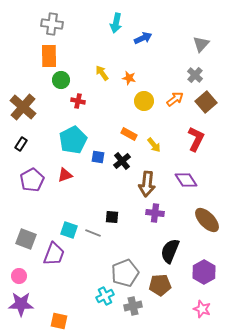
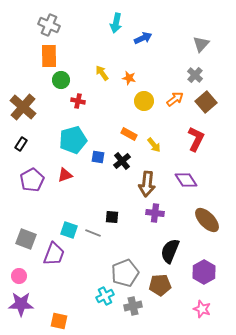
gray cross at (52, 24): moved 3 px left, 1 px down; rotated 15 degrees clockwise
cyan pentagon at (73, 140): rotated 12 degrees clockwise
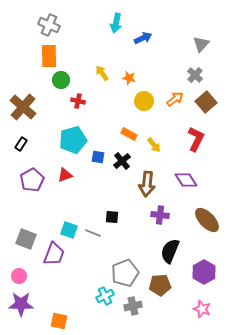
purple cross at (155, 213): moved 5 px right, 2 px down
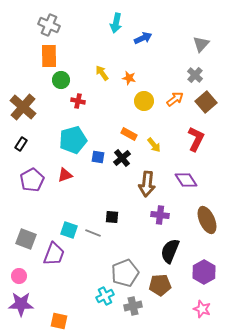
black cross at (122, 161): moved 3 px up
brown ellipse at (207, 220): rotated 20 degrees clockwise
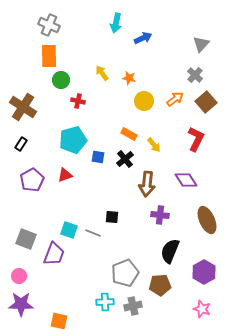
brown cross at (23, 107): rotated 8 degrees counterclockwise
black cross at (122, 158): moved 3 px right, 1 px down
cyan cross at (105, 296): moved 6 px down; rotated 24 degrees clockwise
